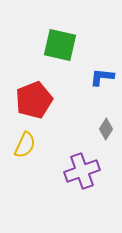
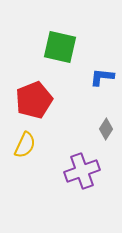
green square: moved 2 px down
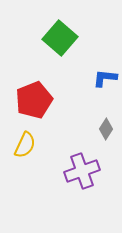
green square: moved 9 px up; rotated 28 degrees clockwise
blue L-shape: moved 3 px right, 1 px down
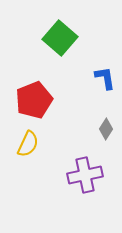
blue L-shape: rotated 75 degrees clockwise
yellow semicircle: moved 3 px right, 1 px up
purple cross: moved 3 px right, 4 px down; rotated 8 degrees clockwise
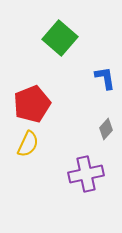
red pentagon: moved 2 px left, 4 px down
gray diamond: rotated 10 degrees clockwise
purple cross: moved 1 px right, 1 px up
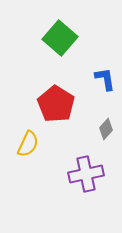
blue L-shape: moved 1 px down
red pentagon: moved 24 px right; rotated 18 degrees counterclockwise
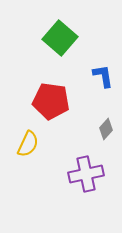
blue L-shape: moved 2 px left, 3 px up
red pentagon: moved 5 px left, 3 px up; rotated 24 degrees counterclockwise
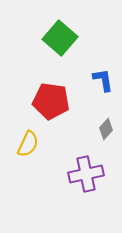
blue L-shape: moved 4 px down
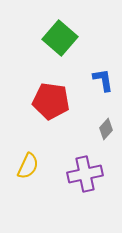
yellow semicircle: moved 22 px down
purple cross: moved 1 px left
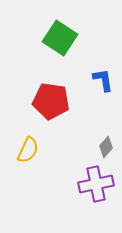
green square: rotated 8 degrees counterclockwise
gray diamond: moved 18 px down
yellow semicircle: moved 16 px up
purple cross: moved 11 px right, 10 px down
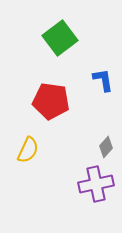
green square: rotated 20 degrees clockwise
